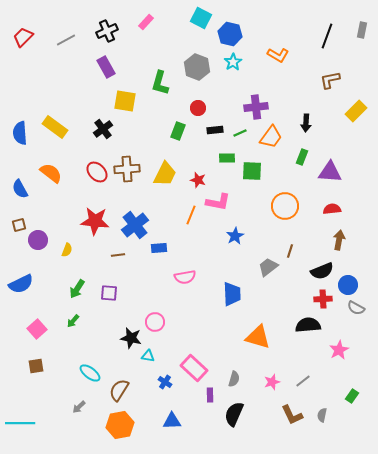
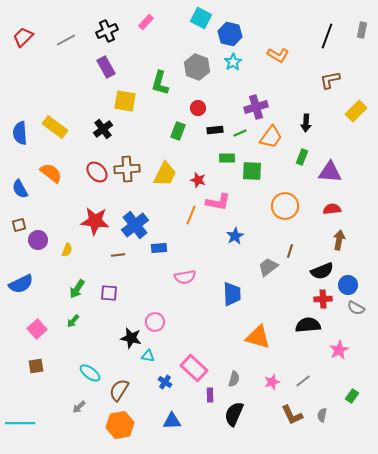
purple cross at (256, 107): rotated 10 degrees counterclockwise
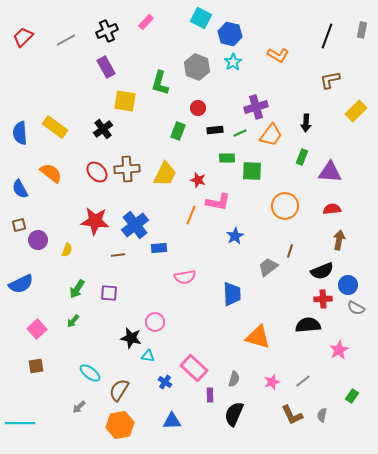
orange trapezoid at (271, 137): moved 2 px up
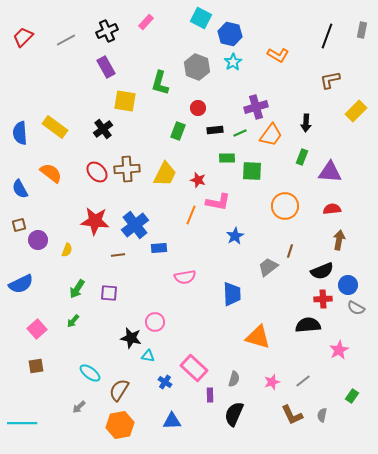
cyan line at (20, 423): moved 2 px right
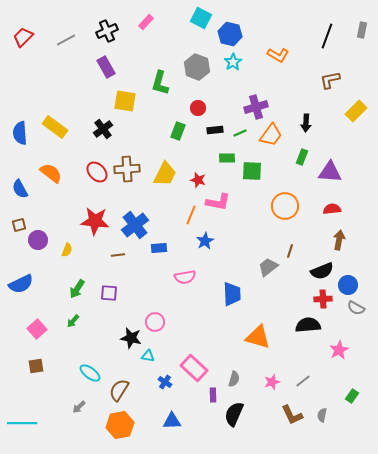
blue star at (235, 236): moved 30 px left, 5 px down
purple rectangle at (210, 395): moved 3 px right
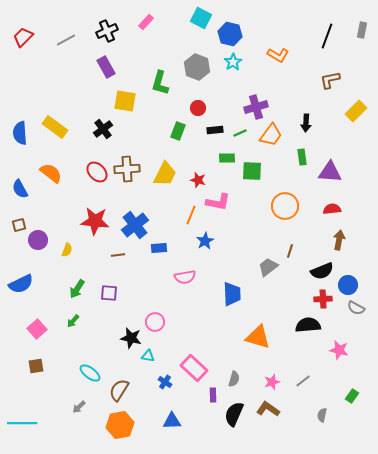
green rectangle at (302, 157): rotated 28 degrees counterclockwise
pink star at (339, 350): rotated 30 degrees counterclockwise
brown L-shape at (292, 415): moved 24 px left, 6 px up; rotated 150 degrees clockwise
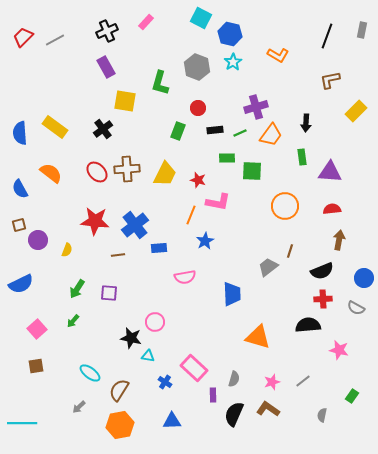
gray line at (66, 40): moved 11 px left
blue circle at (348, 285): moved 16 px right, 7 px up
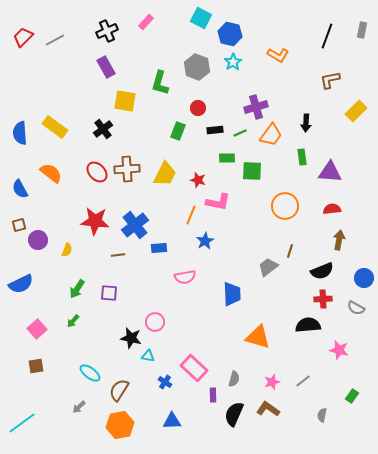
cyan line at (22, 423): rotated 36 degrees counterclockwise
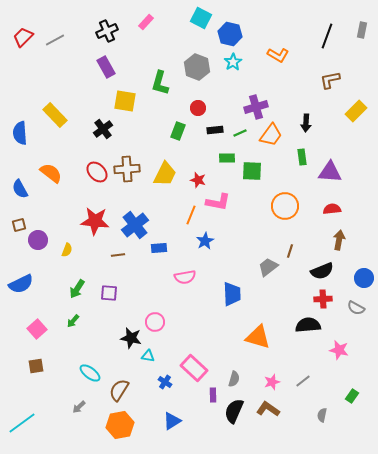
yellow rectangle at (55, 127): moved 12 px up; rotated 10 degrees clockwise
black semicircle at (234, 414): moved 3 px up
blue triangle at (172, 421): rotated 30 degrees counterclockwise
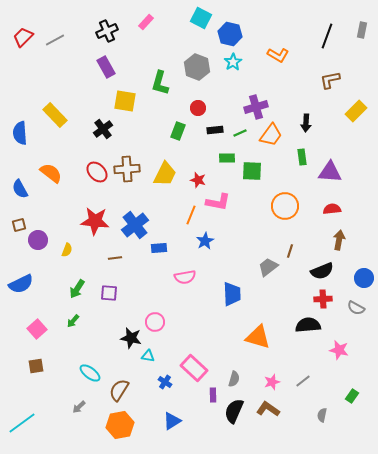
brown line at (118, 255): moved 3 px left, 3 px down
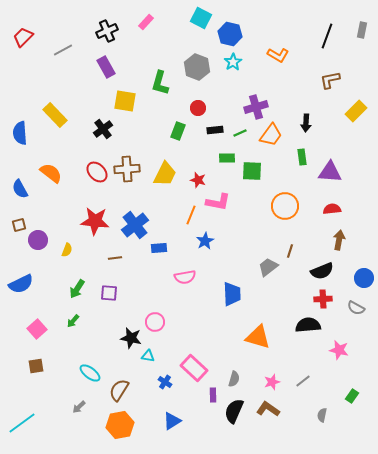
gray line at (55, 40): moved 8 px right, 10 px down
